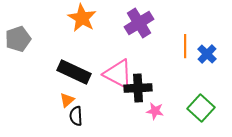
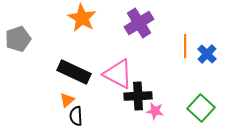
black cross: moved 8 px down
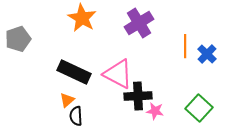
green square: moved 2 px left
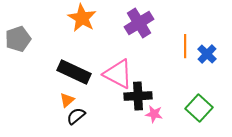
pink star: moved 1 px left, 3 px down
black semicircle: rotated 54 degrees clockwise
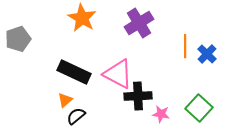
orange triangle: moved 2 px left
pink star: moved 7 px right
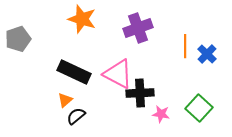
orange star: moved 1 px down; rotated 12 degrees counterclockwise
purple cross: moved 1 px left, 5 px down; rotated 12 degrees clockwise
black cross: moved 2 px right, 3 px up
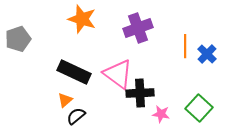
pink triangle: rotated 8 degrees clockwise
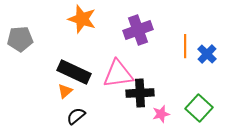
purple cross: moved 2 px down
gray pentagon: moved 2 px right; rotated 15 degrees clockwise
pink triangle: rotated 44 degrees counterclockwise
orange triangle: moved 9 px up
pink star: rotated 24 degrees counterclockwise
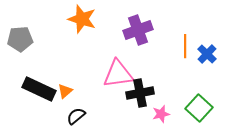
black rectangle: moved 35 px left, 17 px down
black cross: rotated 8 degrees counterclockwise
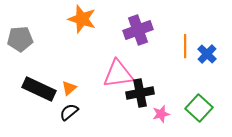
orange triangle: moved 4 px right, 3 px up
black semicircle: moved 7 px left, 4 px up
